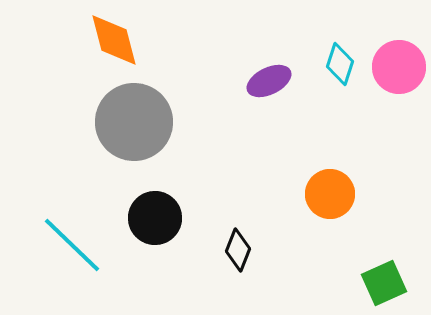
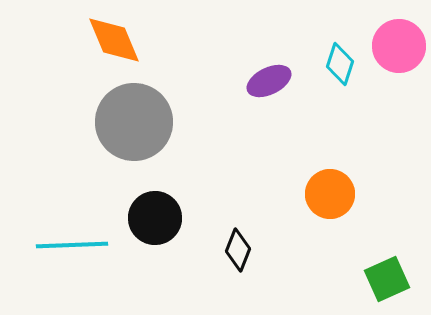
orange diamond: rotated 8 degrees counterclockwise
pink circle: moved 21 px up
cyan line: rotated 46 degrees counterclockwise
green square: moved 3 px right, 4 px up
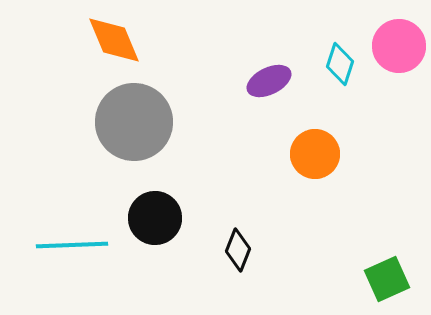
orange circle: moved 15 px left, 40 px up
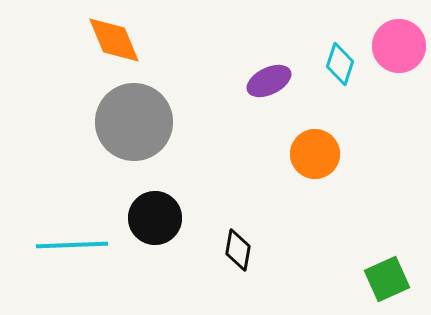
black diamond: rotated 12 degrees counterclockwise
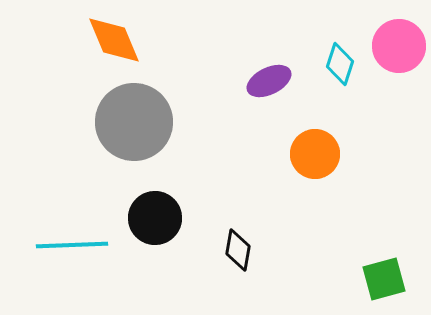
green square: moved 3 px left; rotated 9 degrees clockwise
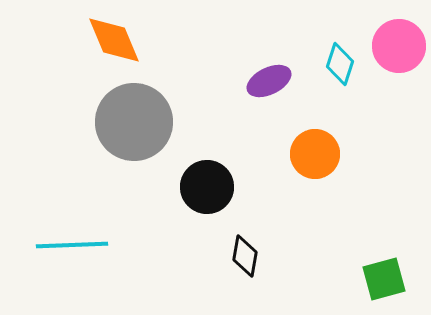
black circle: moved 52 px right, 31 px up
black diamond: moved 7 px right, 6 px down
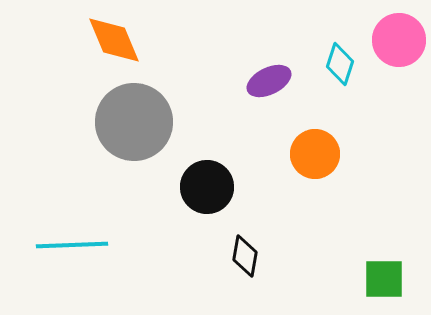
pink circle: moved 6 px up
green square: rotated 15 degrees clockwise
